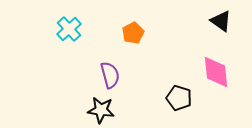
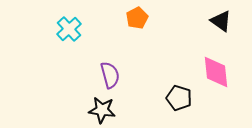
orange pentagon: moved 4 px right, 15 px up
black star: moved 1 px right
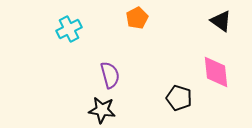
cyan cross: rotated 15 degrees clockwise
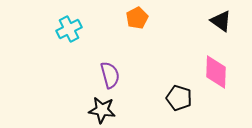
pink diamond: rotated 8 degrees clockwise
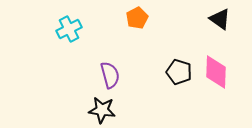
black triangle: moved 1 px left, 2 px up
black pentagon: moved 26 px up
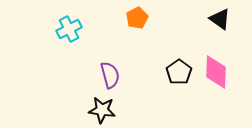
black pentagon: rotated 20 degrees clockwise
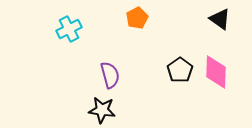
black pentagon: moved 1 px right, 2 px up
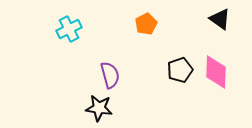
orange pentagon: moved 9 px right, 6 px down
black pentagon: rotated 15 degrees clockwise
black star: moved 3 px left, 2 px up
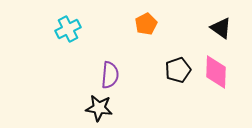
black triangle: moved 1 px right, 9 px down
cyan cross: moved 1 px left
black pentagon: moved 2 px left
purple semicircle: rotated 20 degrees clockwise
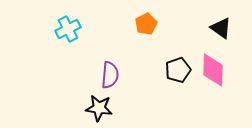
pink diamond: moved 3 px left, 2 px up
